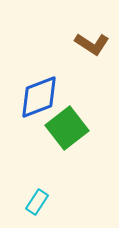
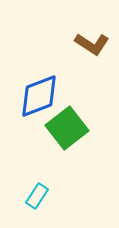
blue diamond: moved 1 px up
cyan rectangle: moved 6 px up
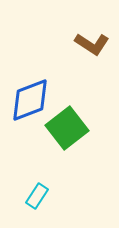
blue diamond: moved 9 px left, 4 px down
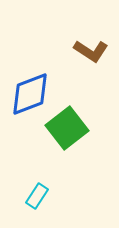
brown L-shape: moved 1 px left, 7 px down
blue diamond: moved 6 px up
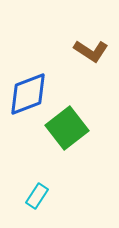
blue diamond: moved 2 px left
